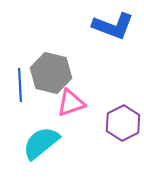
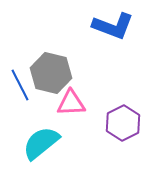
blue line: rotated 24 degrees counterclockwise
pink triangle: rotated 16 degrees clockwise
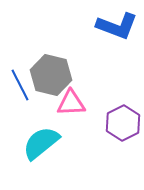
blue L-shape: moved 4 px right
gray hexagon: moved 2 px down
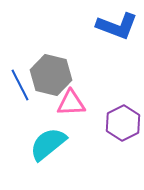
cyan semicircle: moved 7 px right, 1 px down
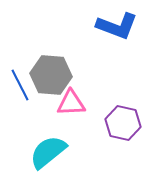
gray hexagon: rotated 9 degrees counterclockwise
purple hexagon: rotated 20 degrees counterclockwise
cyan semicircle: moved 8 px down
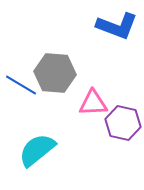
gray hexagon: moved 4 px right, 2 px up
blue line: moved 1 px right; rotated 32 degrees counterclockwise
pink triangle: moved 22 px right
cyan semicircle: moved 11 px left, 2 px up
